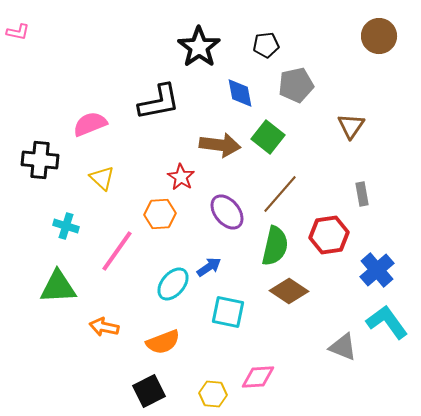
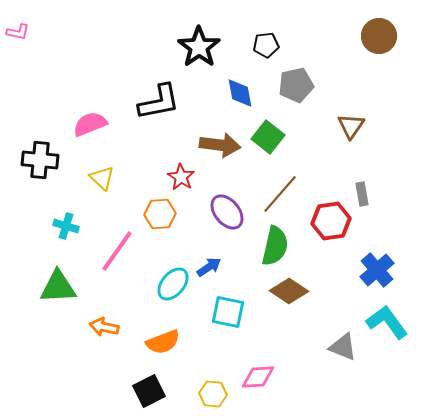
red hexagon: moved 2 px right, 14 px up
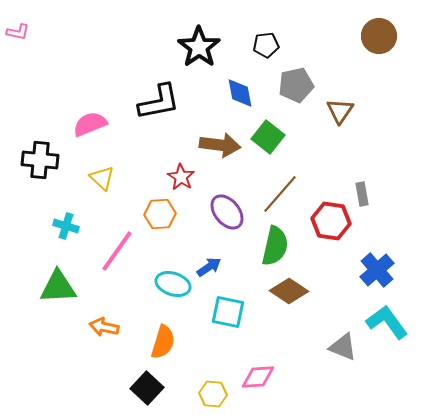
brown triangle: moved 11 px left, 15 px up
red hexagon: rotated 18 degrees clockwise
cyan ellipse: rotated 68 degrees clockwise
orange semicircle: rotated 52 degrees counterclockwise
black square: moved 2 px left, 3 px up; rotated 20 degrees counterclockwise
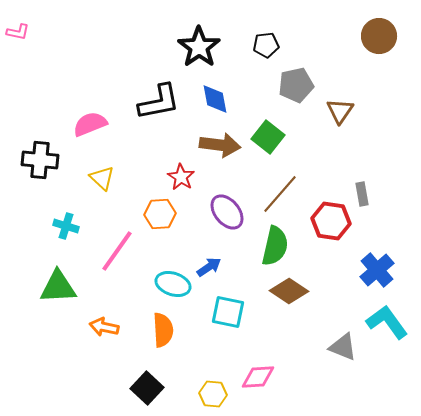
blue diamond: moved 25 px left, 6 px down
orange semicircle: moved 12 px up; rotated 20 degrees counterclockwise
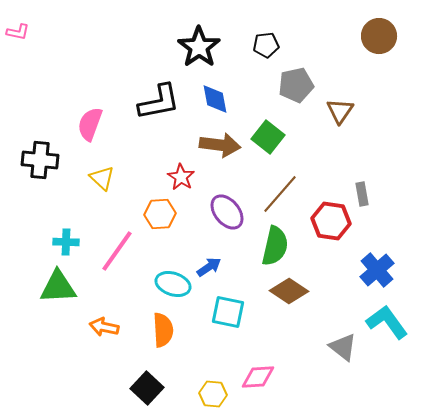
pink semicircle: rotated 48 degrees counterclockwise
cyan cross: moved 16 px down; rotated 15 degrees counterclockwise
gray triangle: rotated 16 degrees clockwise
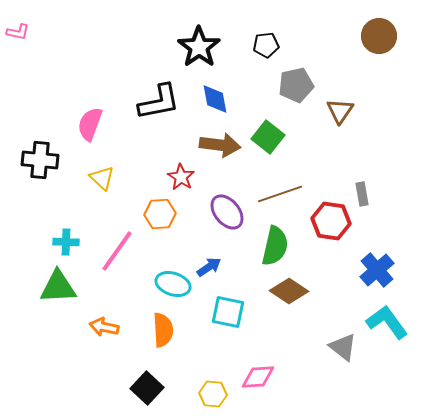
brown line: rotated 30 degrees clockwise
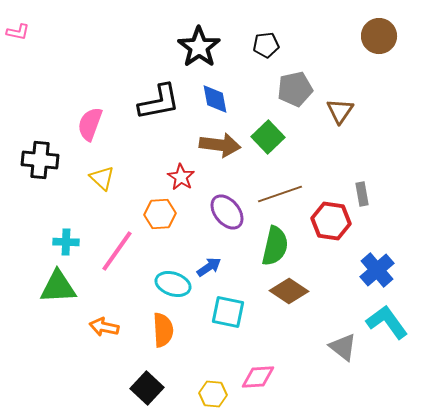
gray pentagon: moved 1 px left, 4 px down
green square: rotated 8 degrees clockwise
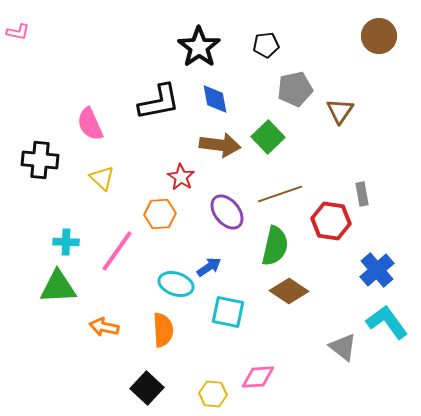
pink semicircle: rotated 44 degrees counterclockwise
cyan ellipse: moved 3 px right
